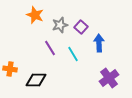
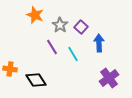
gray star: rotated 21 degrees counterclockwise
purple line: moved 2 px right, 1 px up
black diamond: rotated 55 degrees clockwise
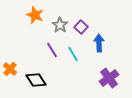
purple line: moved 3 px down
orange cross: rotated 32 degrees clockwise
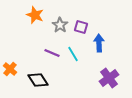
purple square: rotated 24 degrees counterclockwise
purple line: moved 3 px down; rotated 35 degrees counterclockwise
black diamond: moved 2 px right
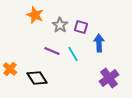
purple line: moved 2 px up
black diamond: moved 1 px left, 2 px up
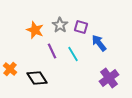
orange star: moved 15 px down
blue arrow: rotated 36 degrees counterclockwise
purple line: rotated 42 degrees clockwise
